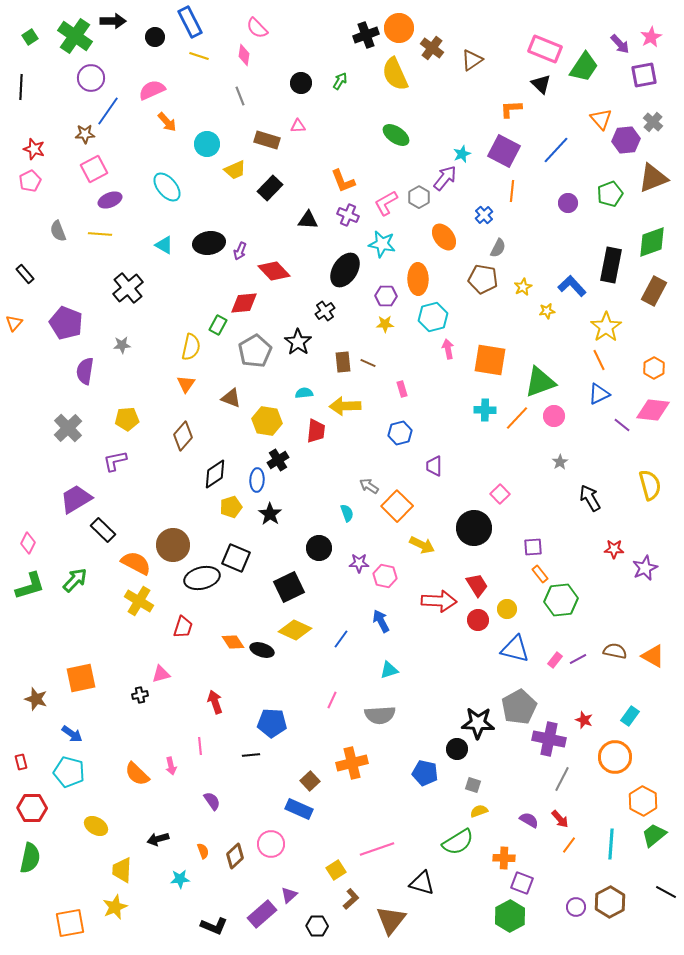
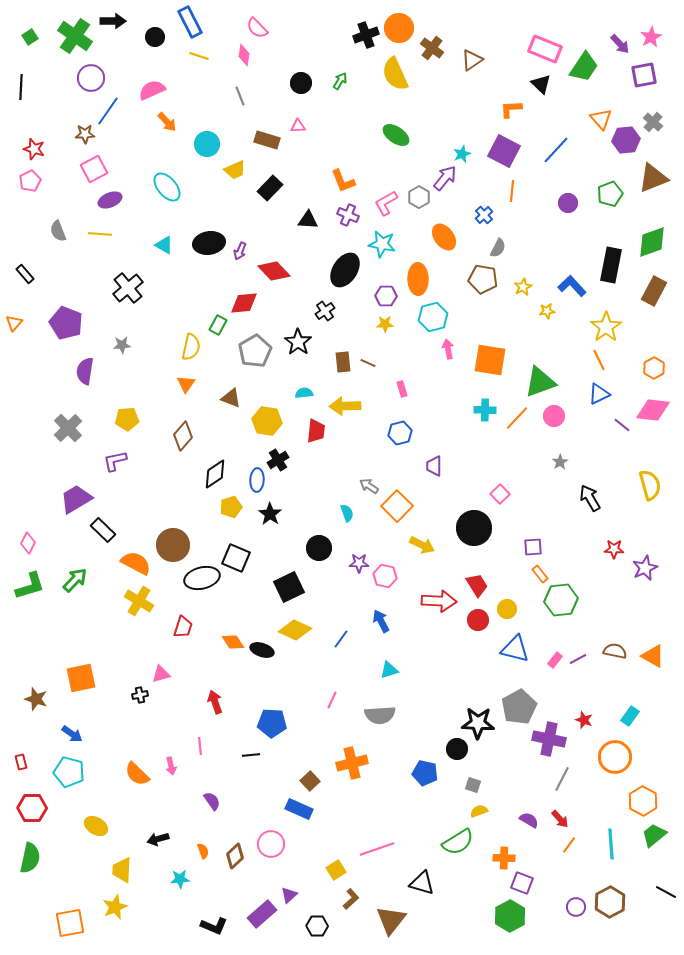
cyan line at (611, 844): rotated 8 degrees counterclockwise
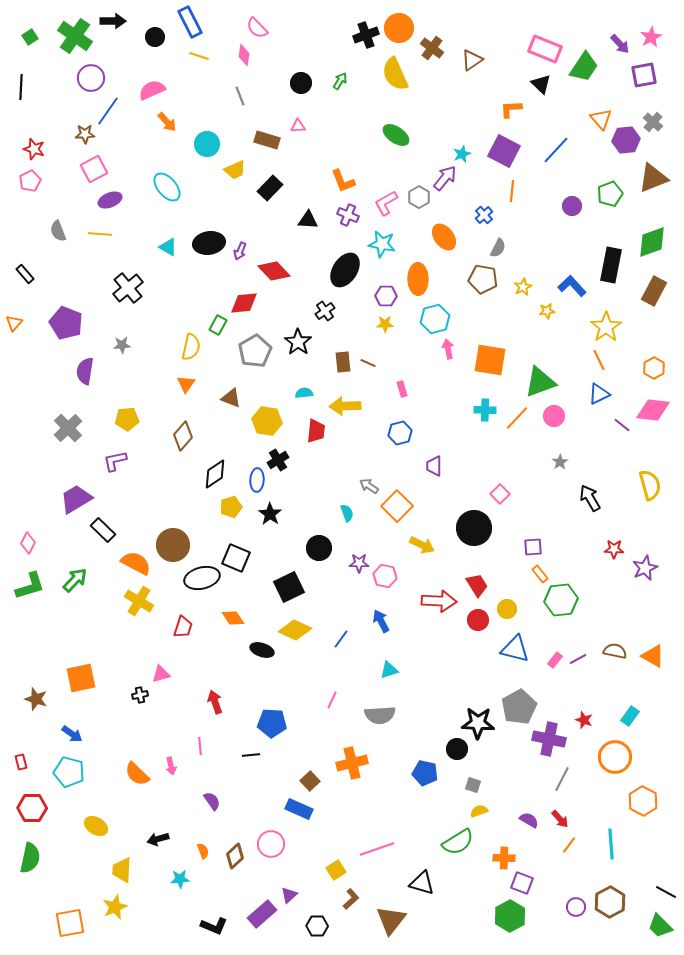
purple circle at (568, 203): moved 4 px right, 3 px down
cyan triangle at (164, 245): moved 4 px right, 2 px down
cyan hexagon at (433, 317): moved 2 px right, 2 px down
orange diamond at (233, 642): moved 24 px up
green trapezoid at (654, 835): moved 6 px right, 91 px down; rotated 96 degrees counterclockwise
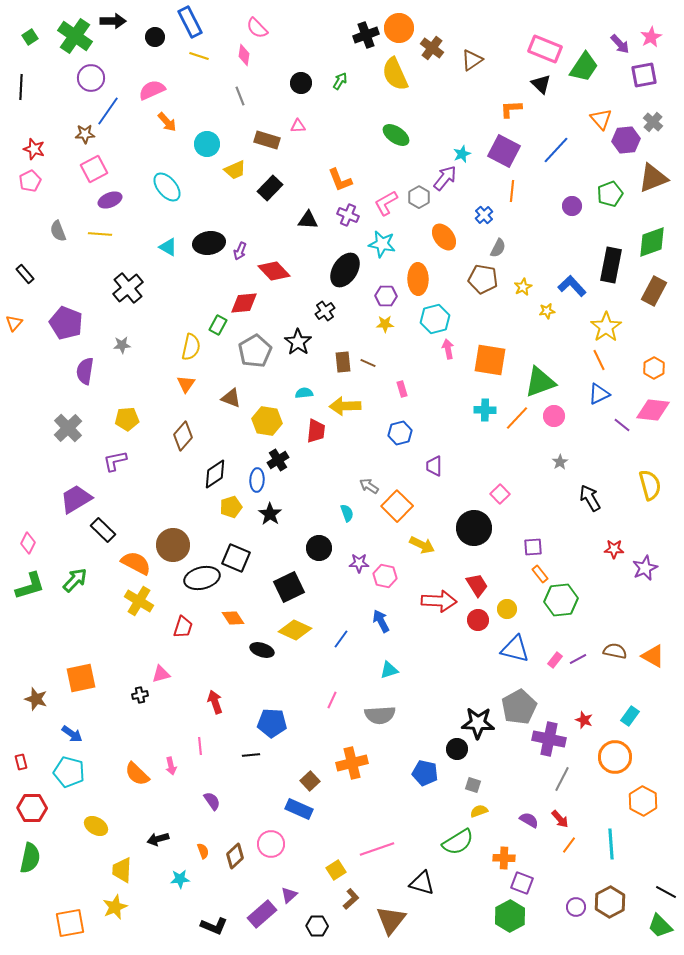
orange L-shape at (343, 181): moved 3 px left, 1 px up
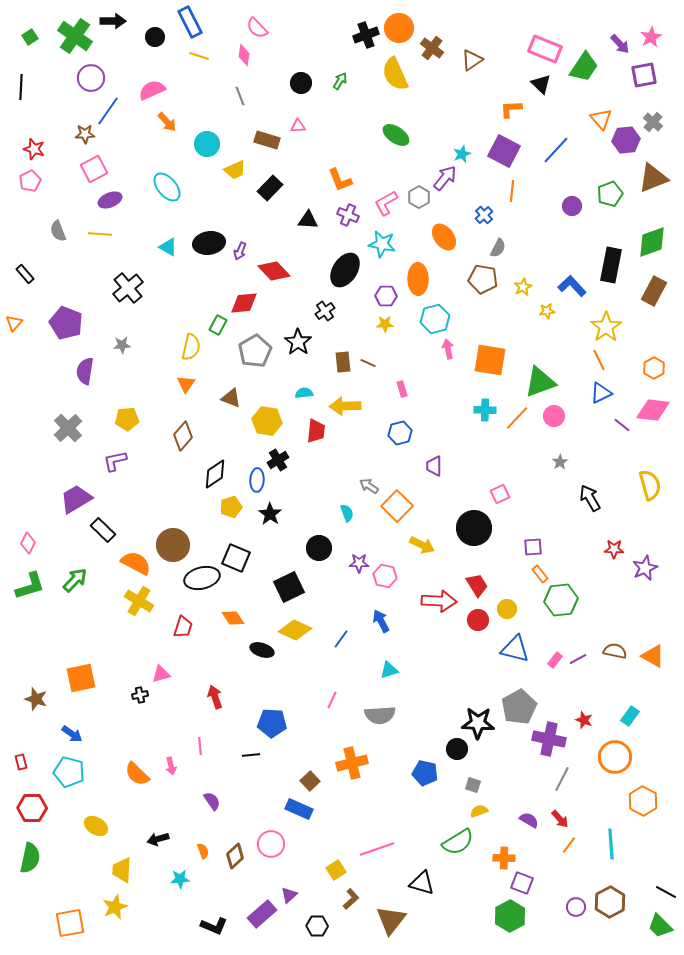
blue triangle at (599, 394): moved 2 px right, 1 px up
pink square at (500, 494): rotated 18 degrees clockwise
red arrow at (215, 702): moved 5 px up
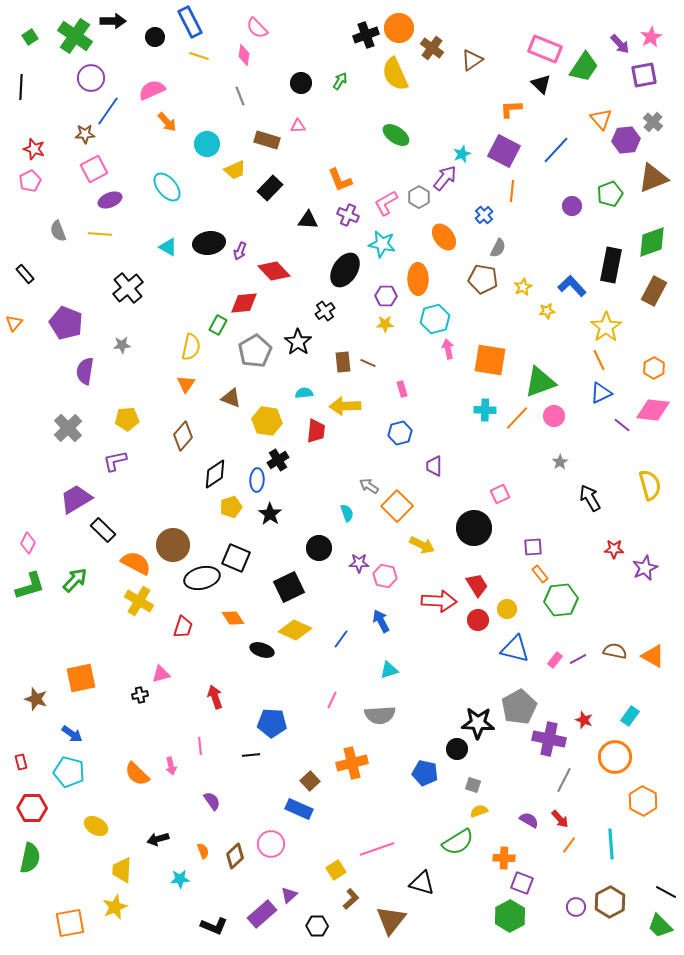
gray line at (562, 779): moved 2 px right, 1 px down
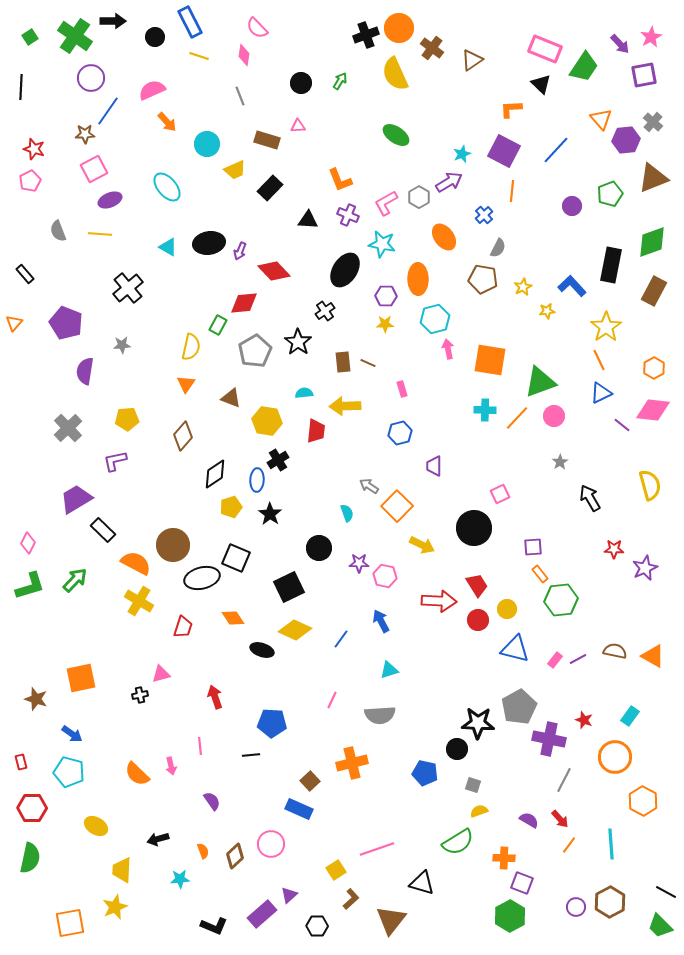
purple arrow at (445, 178): moved 4 px right, 4 px down; rotated 20 degrees clockwise
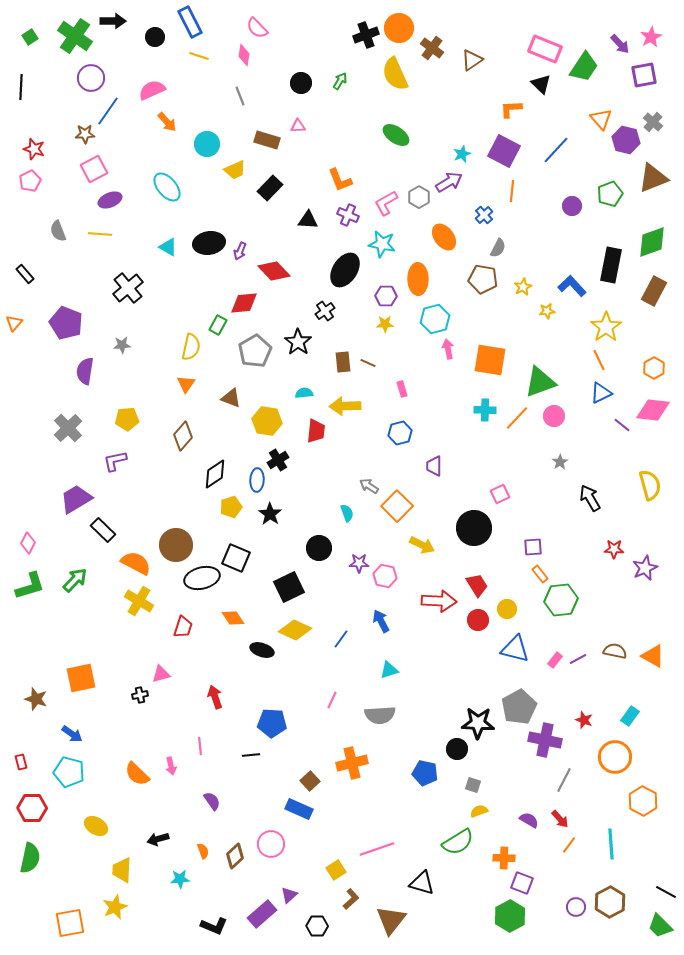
purple hexagon at (626, 140): rotated 20 degrees clockwise
brown circle at (173, 545): moved 3 px right
purple cross at (549, 739): moved 4 px left, 1 px down
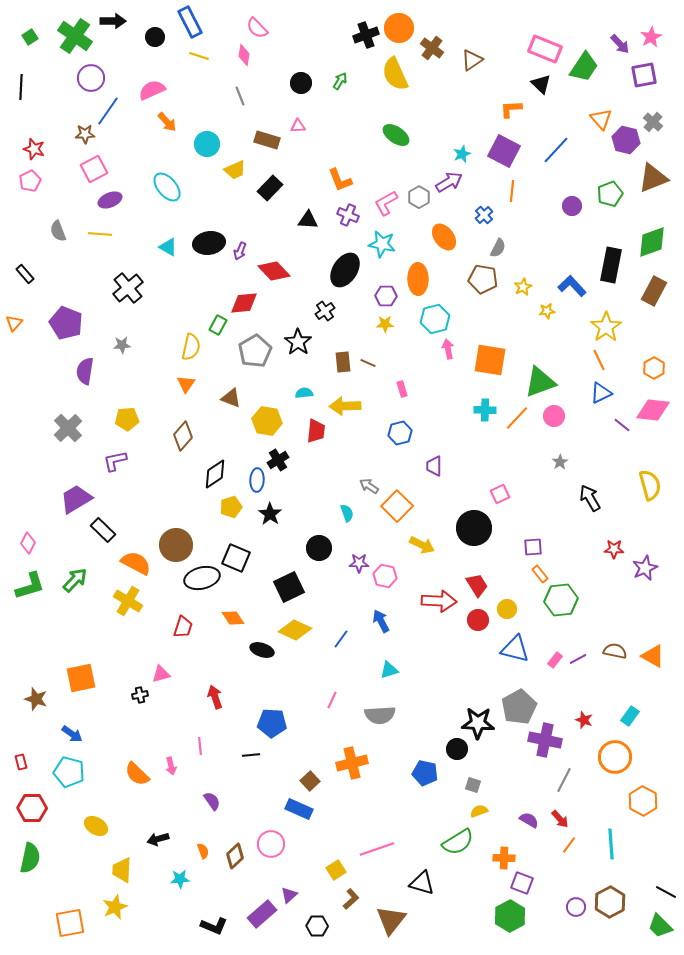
yellow cross at (139, 601): moved 11 px left
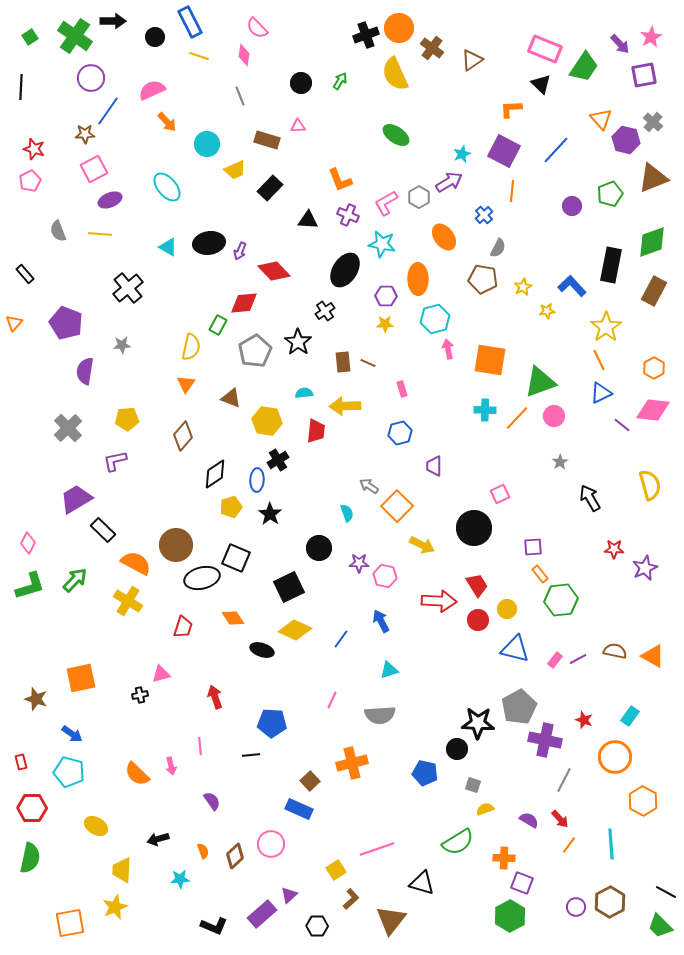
yellow semicircle at (479, 811): moved 6 px right, 2 px up
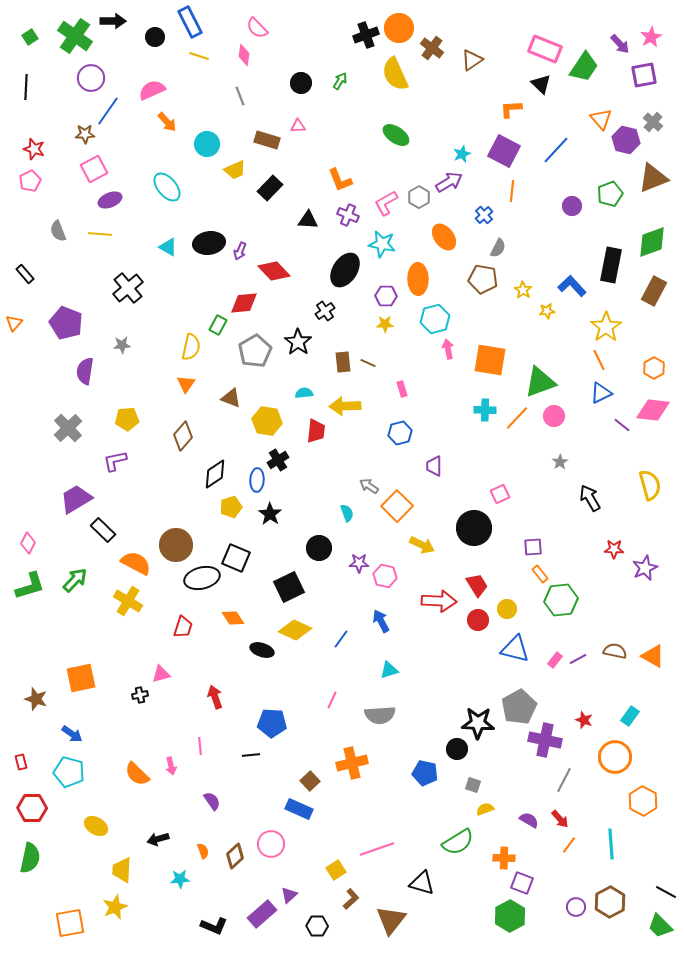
black line at (21, 87): moved 5 px right
yellow star at (523, 287): moved 3 px down; rotated 12 degrees counterclockwise
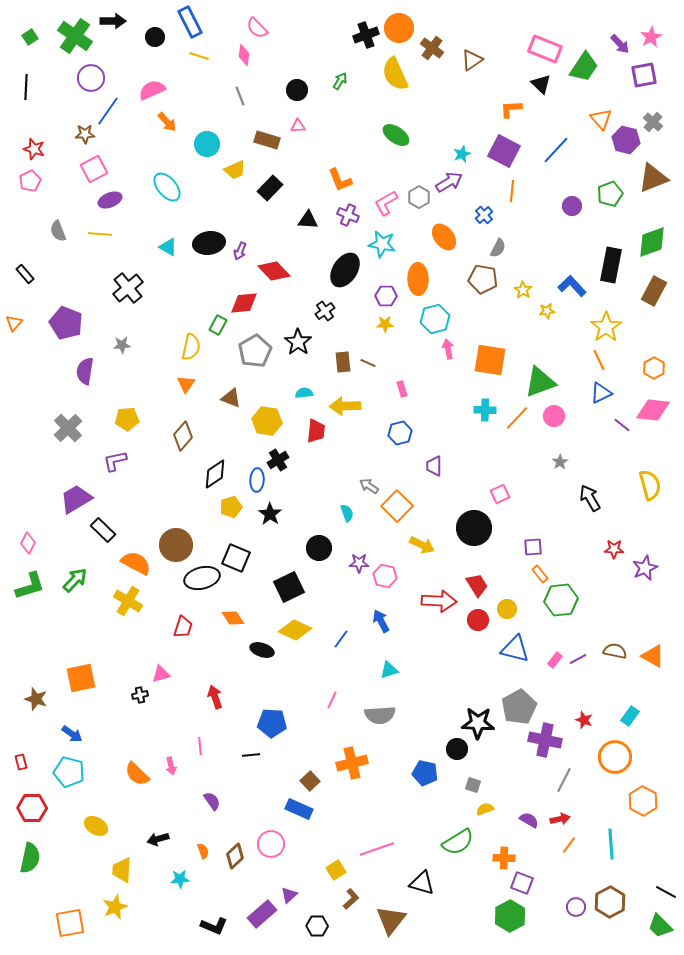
black circle at (301, 83): moved 4 px left, 7 px down
red arrow at (560, 819): rotated 60 degrees counterclockwise
